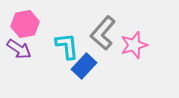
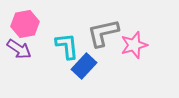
gray L-shape: rotated 36 degrees clockwise
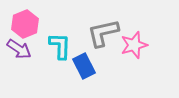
pink hexagon: rotated 12 degrees counterclockwise
cyan L-shape: moved 7 px left; rotated 8 degrees clockwise
blue rectangle: rotated 70 degrees counterclockwise
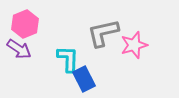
cyan L-shape: moved 8 px right, 13 px down
blue rectangle: moved 13 px down
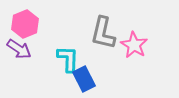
gray L-shape: rotated 64 degrees counterclockwise
pink star: rotated 24 degrees counterclockwise
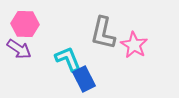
pink hexagon: rotated 24 degrees clockwise
cyan L-shape: rotated 24 degrees counterclockwise
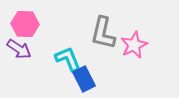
pink star: rotated 16 degrees clockwise
